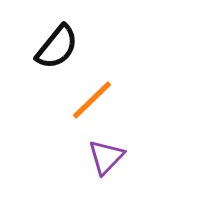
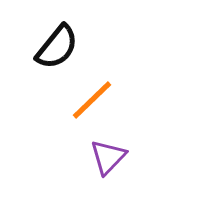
purple triangle: moved 2 px right
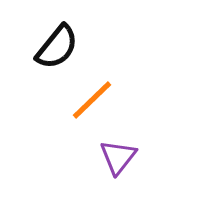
purple triangle: moved 10 px right; rotated 6 degrees counterclockwise
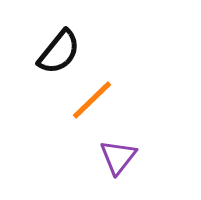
black semicircle: moved 2 px right, 5 px down
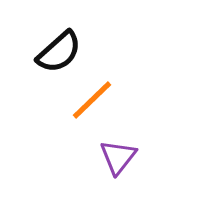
black semicircle: rotated 9 degrees clockwise
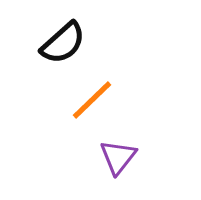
black semicircle: moved 4 px right, 9 px up
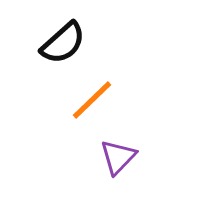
purple triangle: rotated 6 degrees clockwise
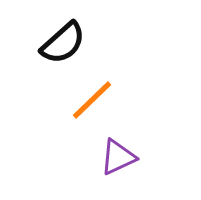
purple triangle: rotated 21 degrees clockwise
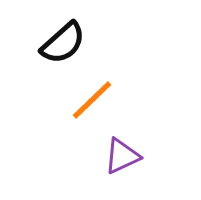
purple triangle: moved 4 px right, 1 px up
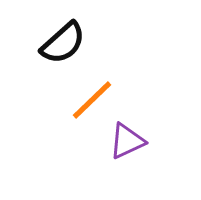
purple triangle: moved 5 px right, 15 px up
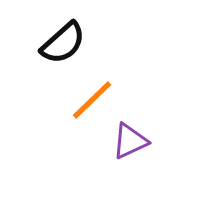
purple triangle: moved 3 px right
